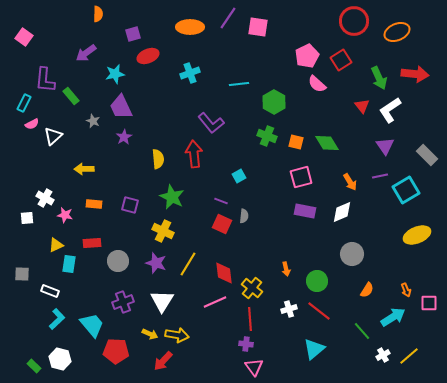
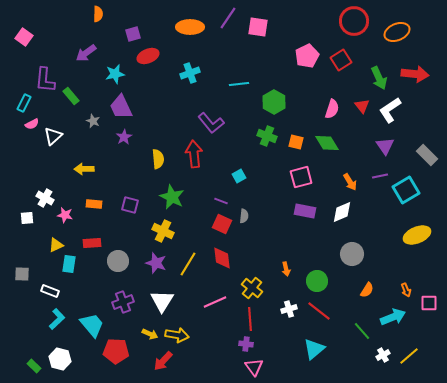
pink semicircle at (317, 84): moved 15 px right, 25 px down; rotated 114 degrees counterclockwise
red diamond at (224, 273): moved 2 px left, 15 px up
cyan arrow at (393, 317): rotated 10 degrees clockwise
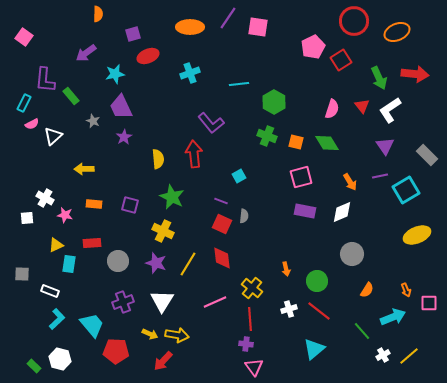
pink pentagon at (307, 56): moved 6 px right, 9 px up
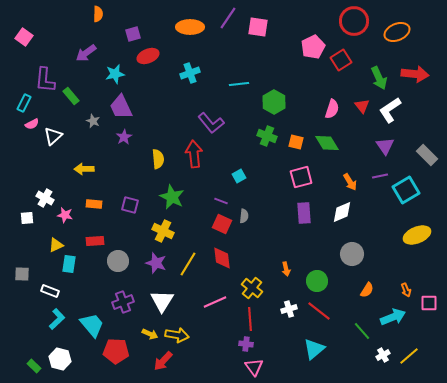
purple rectangle at (305, 211): moved 1 px left, 2 px down; rotated 75 degrees clockwise
red rectangle at (92, 243): moved 3 px right, 2 px up
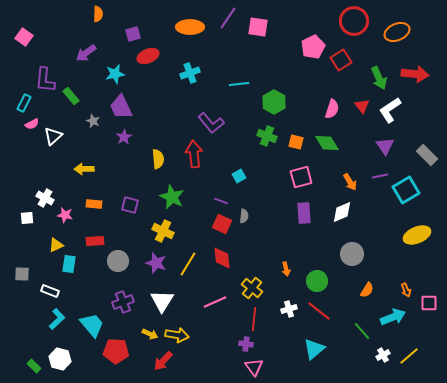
red line at (250, 319): moved 4 px right; rotated 10 degrees clockwise
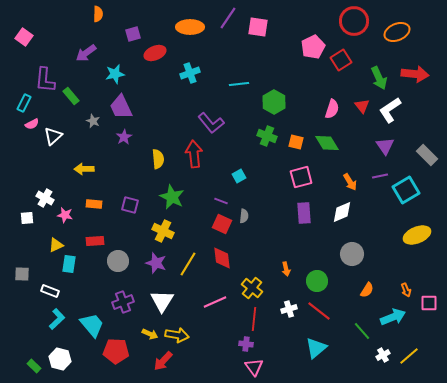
red ellipse at (148, 56): moved 7 px right, 3 px up
cyan triangle at (314, 349): moved 2 px right, 1 px up
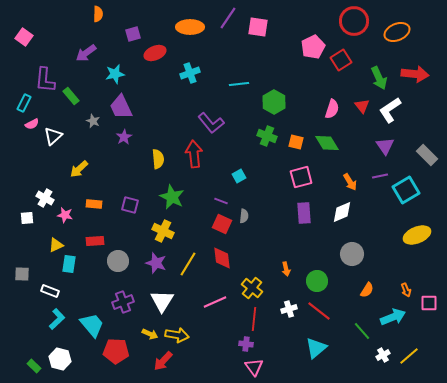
yellow arrow at (84, 169): moved 5 px left; rotated 42 degrees counterclockwise
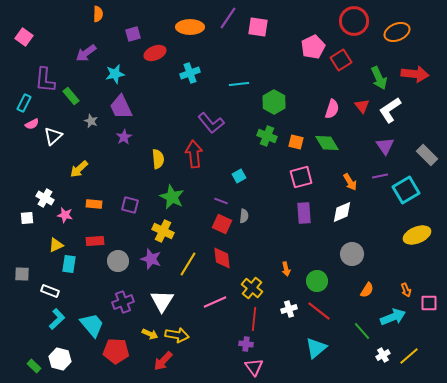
gray star at (93, 121): moved 2 px left
purple star at (156, 263): moved 5 px left, 4 px up
